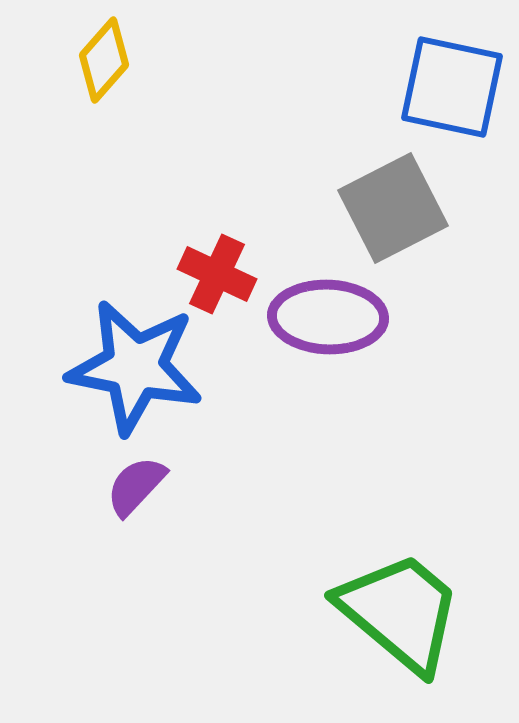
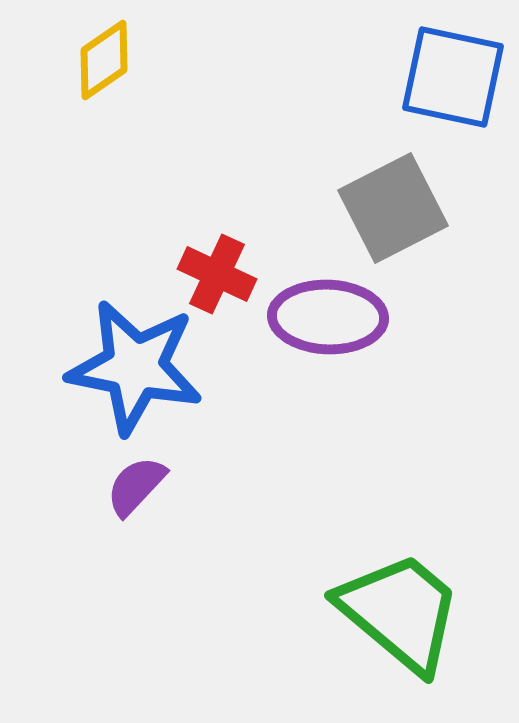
yellow diamond: rotated 14 degrees clockwise
blue square: moved 1 px right, 10 px up
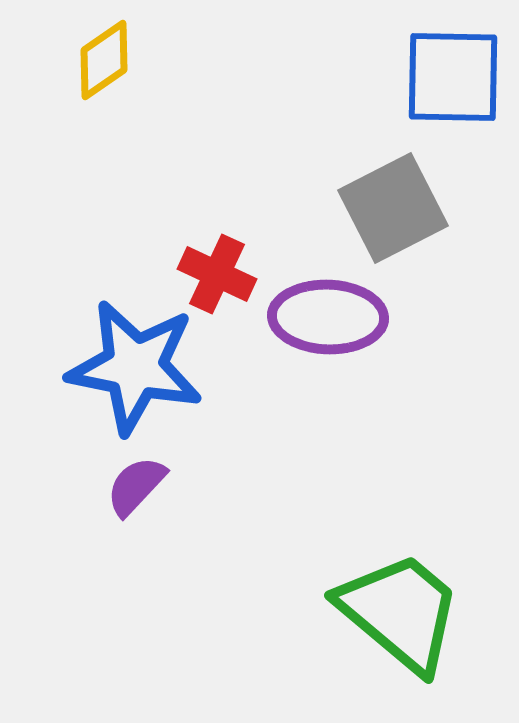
blue square: rotated 11 degrees counterclockwise
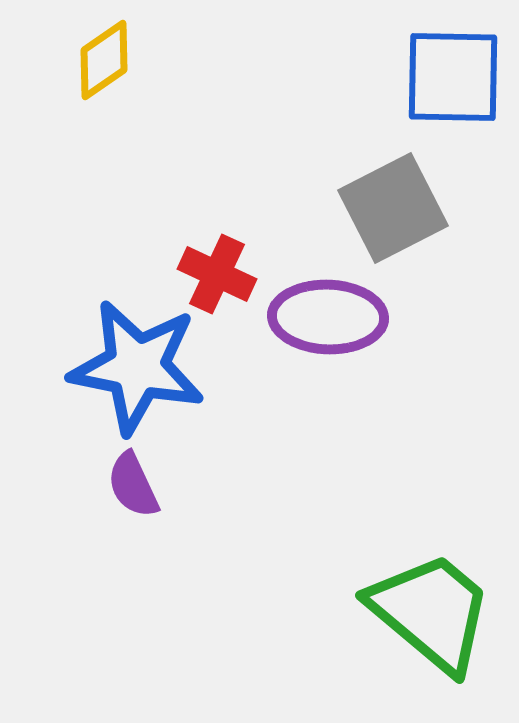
blue star: moved 2 px right
purple semicircle: moved 3 px left, 1 px up; rotated 68 degrees counterclockwise
green trapezoid: moved 31 px right
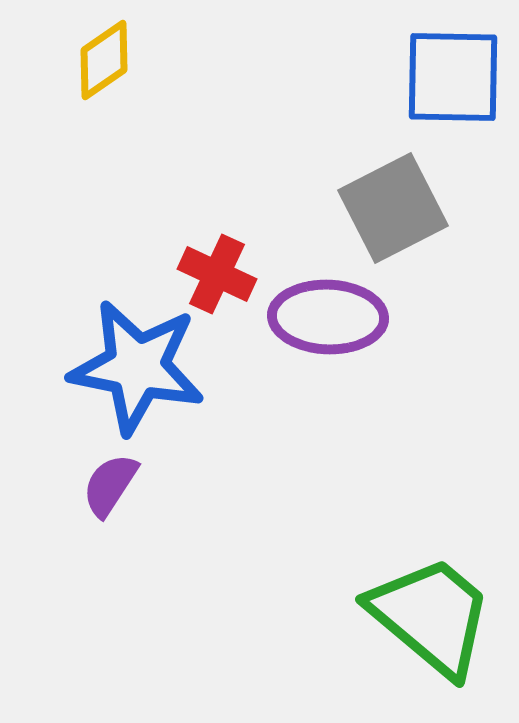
purple semicircle: moved 23 px left; rotated 58 degrees clockwise
green trapezoid: moved 4 px down
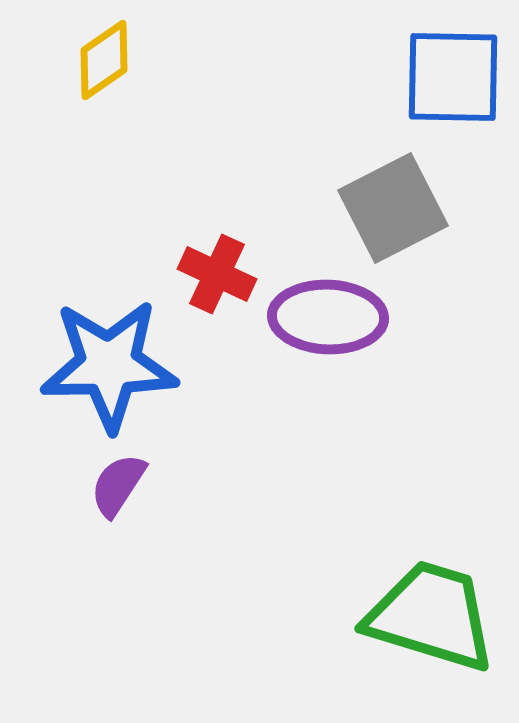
blue star: moved 28 px left, 2 px up; rotated 12 degrees counterclockwise
purple semicircle: moved 8 px right
green trapezoid: rotated 23 degrees counterclockwise
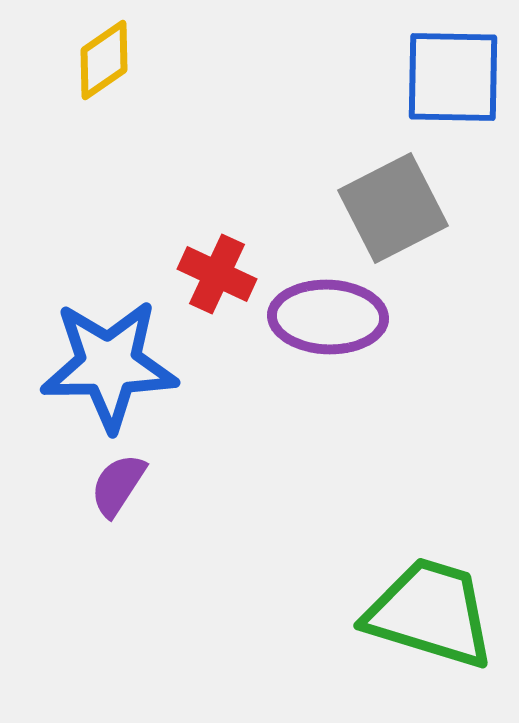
green trapezoid: moved 1 px left, 3 px up
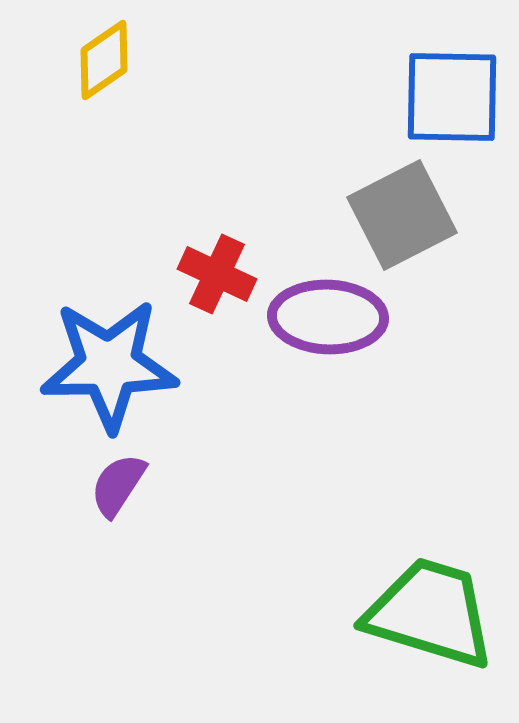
blue square: moved 1 px left, 20 px down
gray square: moved 9 px right, 7 px down
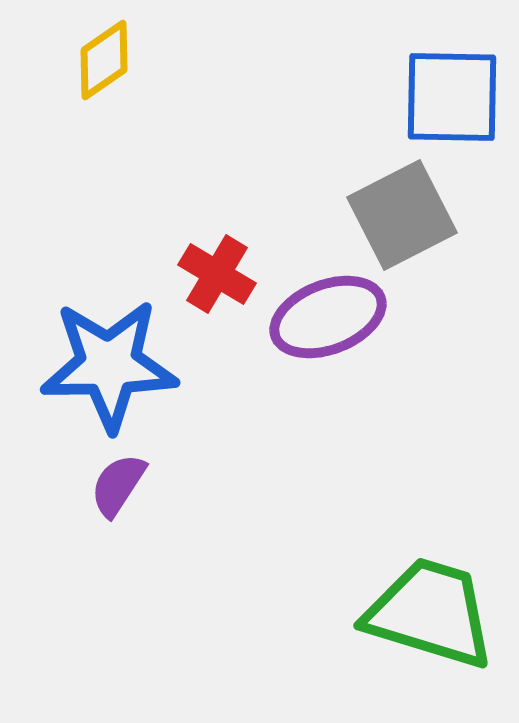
red cross: rotated 6 degrees clockwise
purple ellipse: rotated 23 degrees counterclockwise
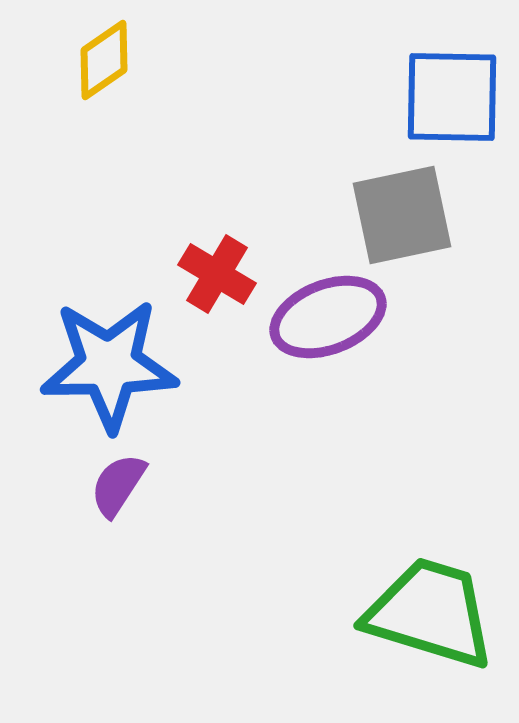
gray square: rotated 15 degrees clockwise
